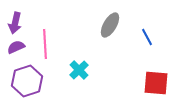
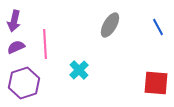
purple arrow: moved 1 px left, 2 px up
blue line: moved 11 px right, 10 px up
purple hexagon: moved 3 px left, 2 px down
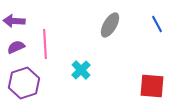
purple arrow: rotated 80 degrees clockwise
blue line: moved 1 px left, 3 px up
cyan cross: moved 2 px right
red square: moved 4 px left, 3 px down
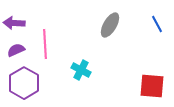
purple arrow: moved 2 px down
purple semicircle: moved 3 px down
cyan cross: rotated 18 degrees counterclockwise
purple hexagon: rotated 12 degrees counterclockwise
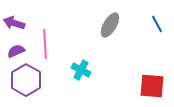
purple arrow: rotated 15 degrees clockwise
purple semicircle: moved 1 px down
purple hexagon: moved 2 px right, 3 px up
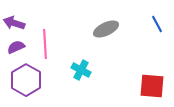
gray ellipse: moved 4 px left, 4 px down; rotated 35 degrees clockwise
purple semicircle: moved 4 px up
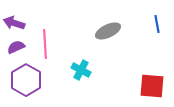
blue line: rotated 18 degrees clockwise
gray ellipse: moved 2 px right, 2 px down
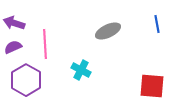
purple semicircle: moved 3 px left
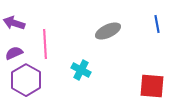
purple semicircle: moved 1 px right, 6 px down
